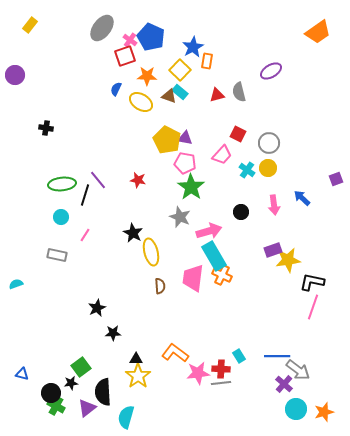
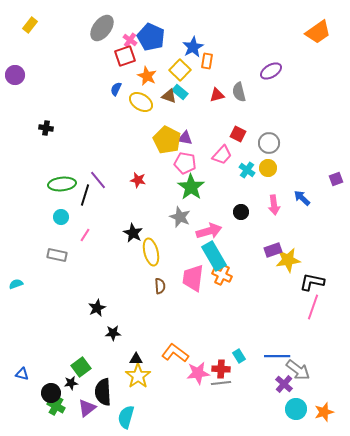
orange star at (147, 76): rotated 24 degrees clockwise
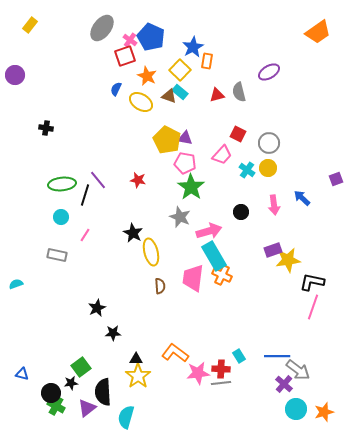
purple ellipse at (271, 71): moved 2 px left, 1 px down
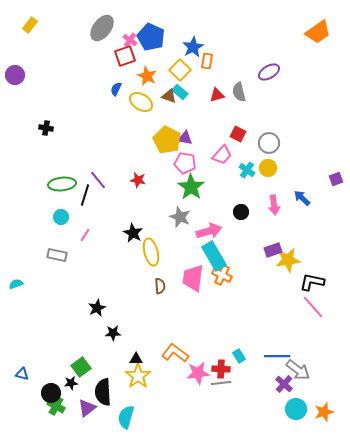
pink line at (313, 307): rotated 60 degrees counterclockwise
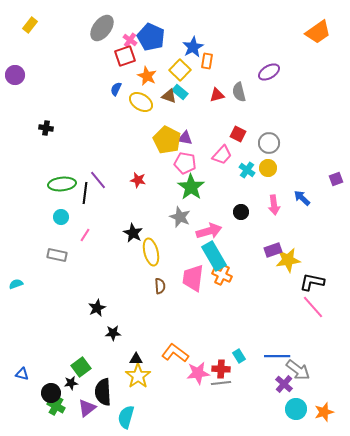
black line at (85, 195): moved 2 px up; rotated 10 degrees counterclockwise
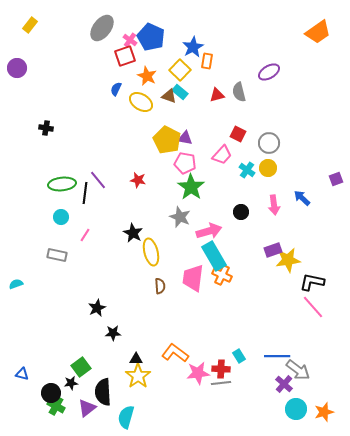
purple circle at (15, 75): moved 2 px right, 7 px up
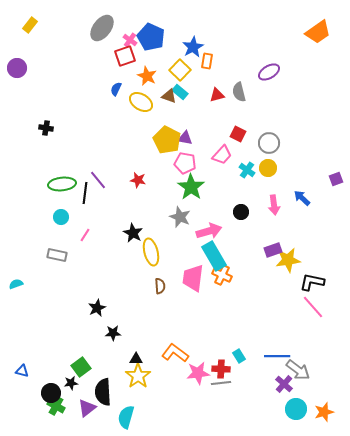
blue triangle at (22, 374): moved 3 px up
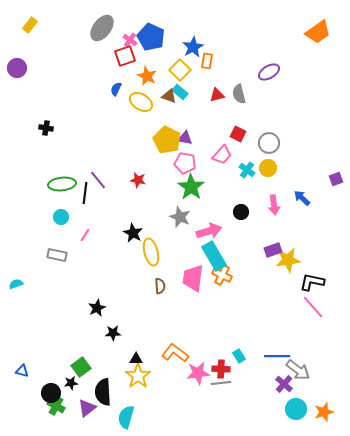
gray semicircle at (239, 92): moved 2 px down
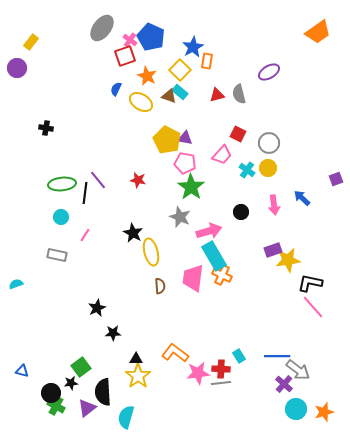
yellow rectangle at (30, 25): moved 1 px right, 17 px down
black L-shape at (312, 282): moved 2 px left, 1 px down
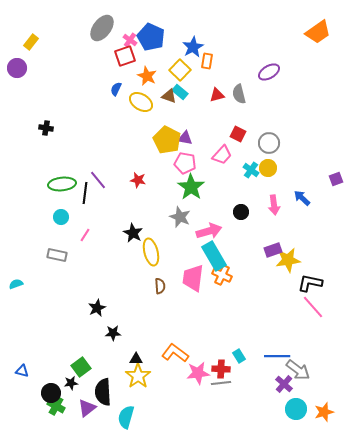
cyan cross at (247, 170): moved 4 px right
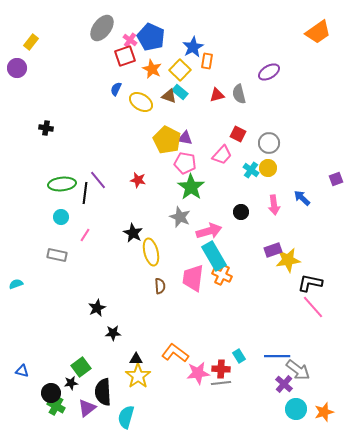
orange star at (147, 76): moved 5 px right, 7 px up
